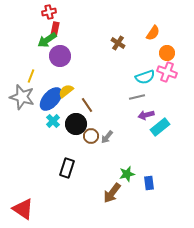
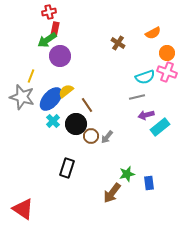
orange semicircle: rotated 28 degrees clockwise
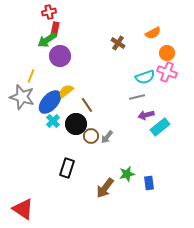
blue ellipse: moved 1 px left, 3 px down
brown arrow: moved 7 px left, 5 px up
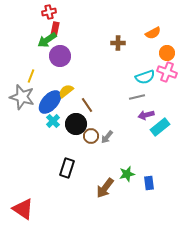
brown cross: rotated 32 degrees counterclockwise
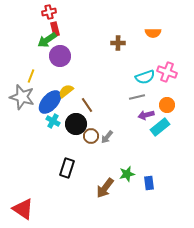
red rectangle: rotated 24 degrees counterclockwise
orange semicircle: rotated 28 degrees clockwise
orange circle: moved 52 px down
cyan cross: rotated 16 degrees counterclockwise
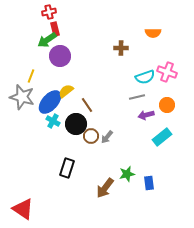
brown cross: moved 3 px right, 5 px down
cyan rectangle: moved 2 px right, 10 px down
